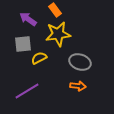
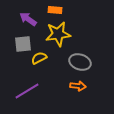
orange rectangle: rotated 48 degrees counterclockwise
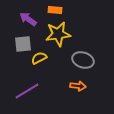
gray ellipse: moved 3 px right, 2 px up
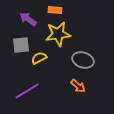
gray square: moved 2 px left, 1 px down
orange arrow: rotated 35 degrees clockwise
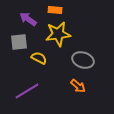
gray square: moved 2 px left, 3 px up
yellow semicircle: rotated 56 degrees clockwise
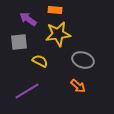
yellow semicircle: moved 1 px right, 3 px down
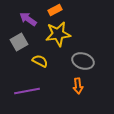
orange rectangle: rotated 32 degrees counterclockwise
gray square: rotated 24 degrees counterclockwise
gray ellipse: moved 1 px down
orange arrow: rotated 42 degrees clockwise
purple line: rotated 20 degrees clockwise
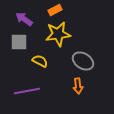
purple arrow: moved 4 px left
gray square: rotated 30 degrees clockwise
gray ellipse: rotated 15 degrees clockwise
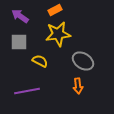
purple arrow: moved 4 px left, 3 px up
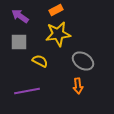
orange rectangle: moved 1 px right
